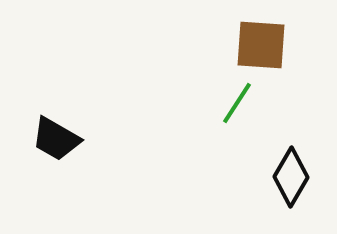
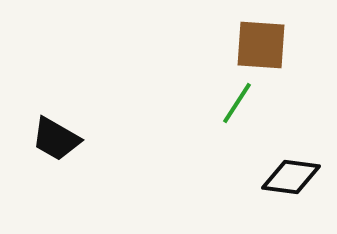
black diamond: rotated 68 degrees clockwise
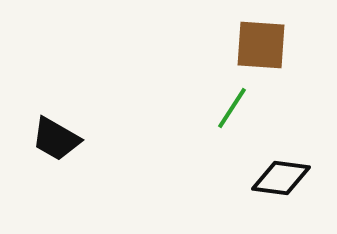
green line: moved 5 px left, 5 px down
black diamond: moved 10 px left, 1 px down
